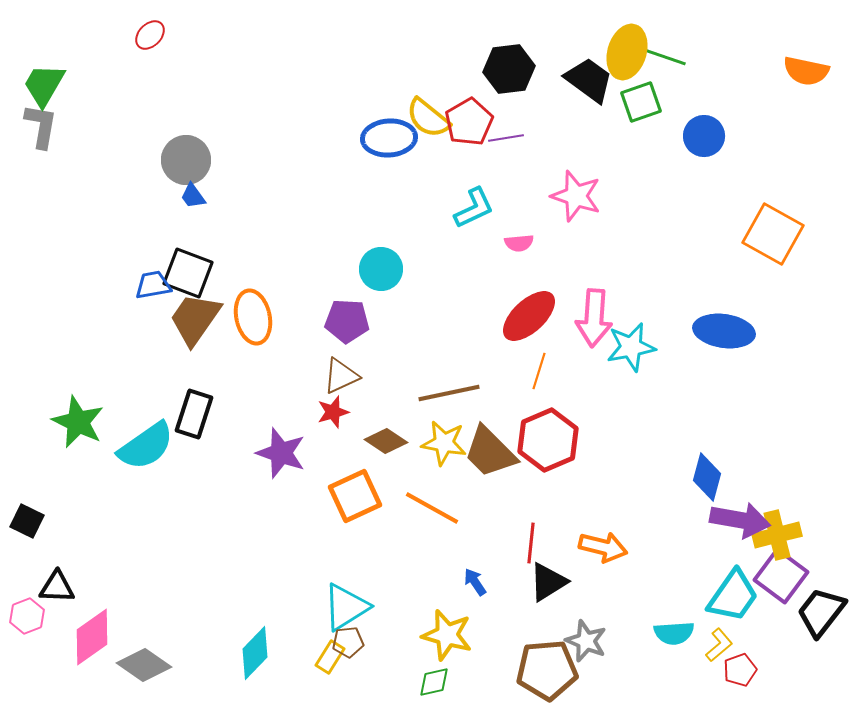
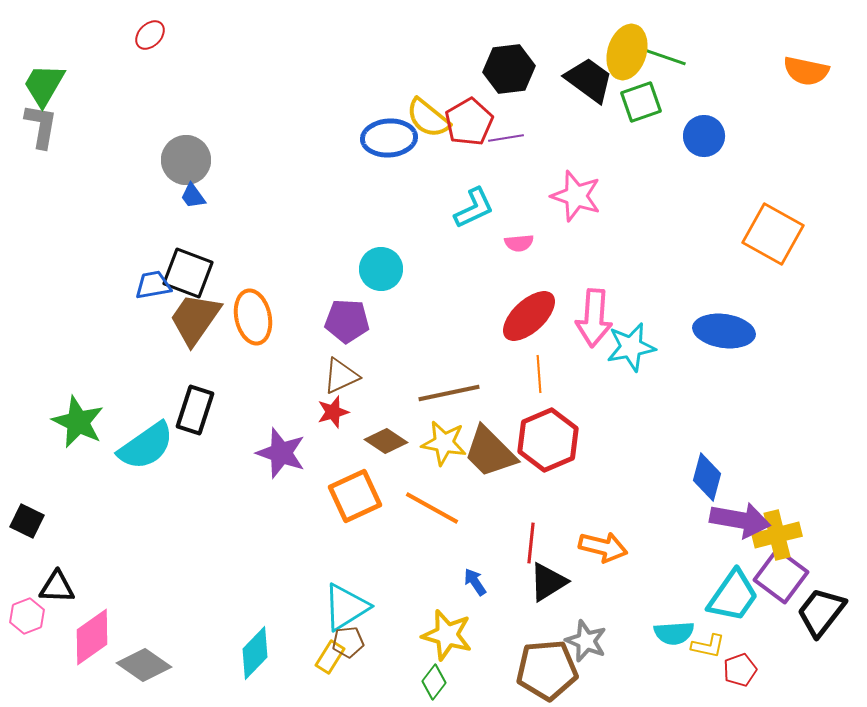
orange line at (539, 371): moved 3 px down; rotated 21 degrees counterclockwise
black rectangle at (194, 414): moved 1 px right, 4 px up
yellow L-shape at (719, 645): moved 11 px left, 1 px down; rotated 52 degrees clockwise
green diamond at (434, 682): rotated 40 degrees counterclockwise
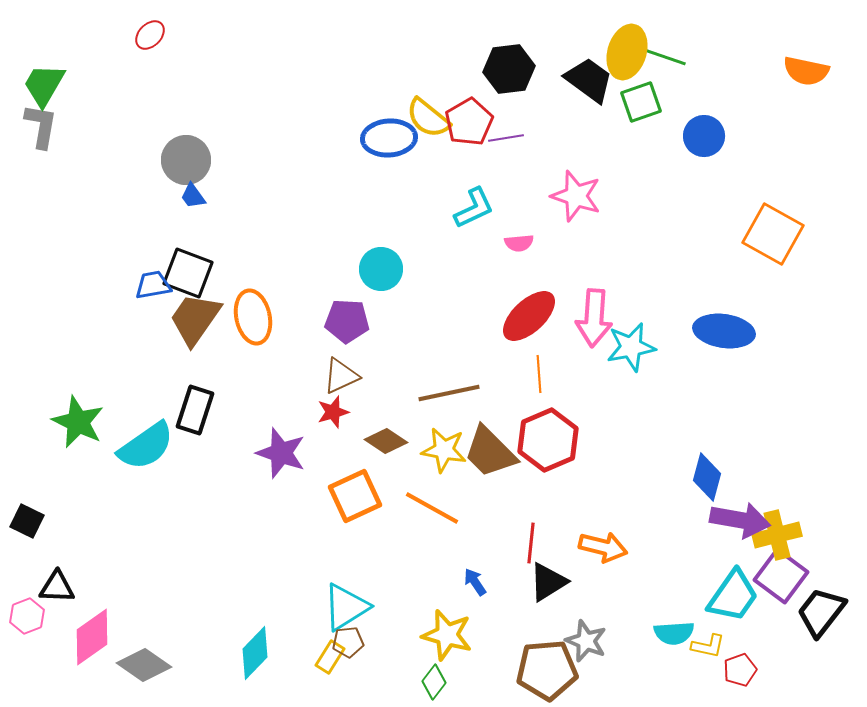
yellow star at (444, 443): moved 7 px down
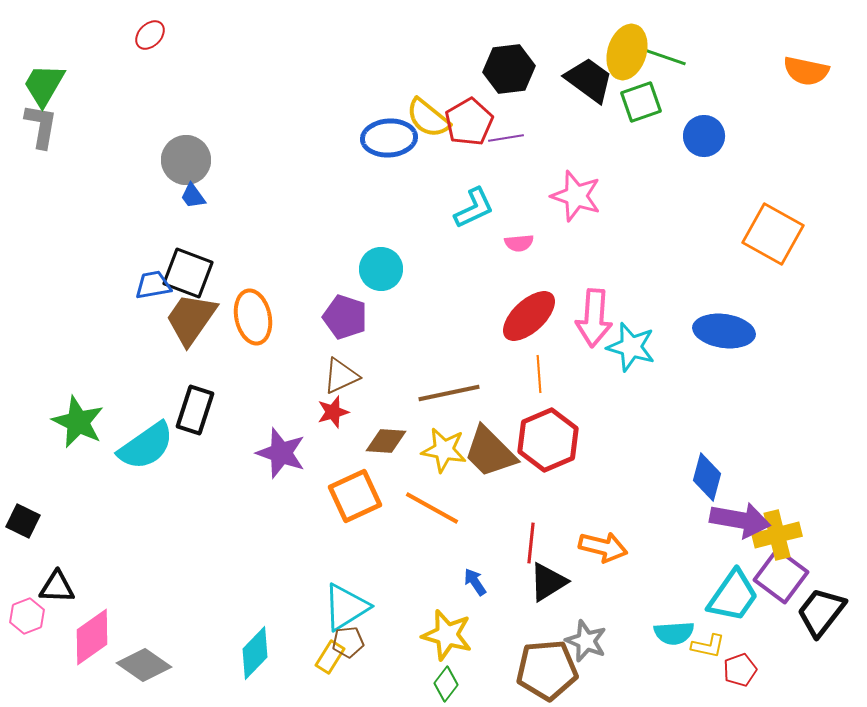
brown trapezoid at (195, 319): moved 4 px left
purple pentagon at (347, 321): moved 2 px left, 4 px up; rotated 15 degrees clockwise
cyan star at (631, 347): rotated 27 degrees clockwise
brown diamond at (386, 441): rotated 30 degrees counterclockwise
black square at (27, 521): moved 4 px left
green diamond at (434, 682): moved 12 px right, 2 px down
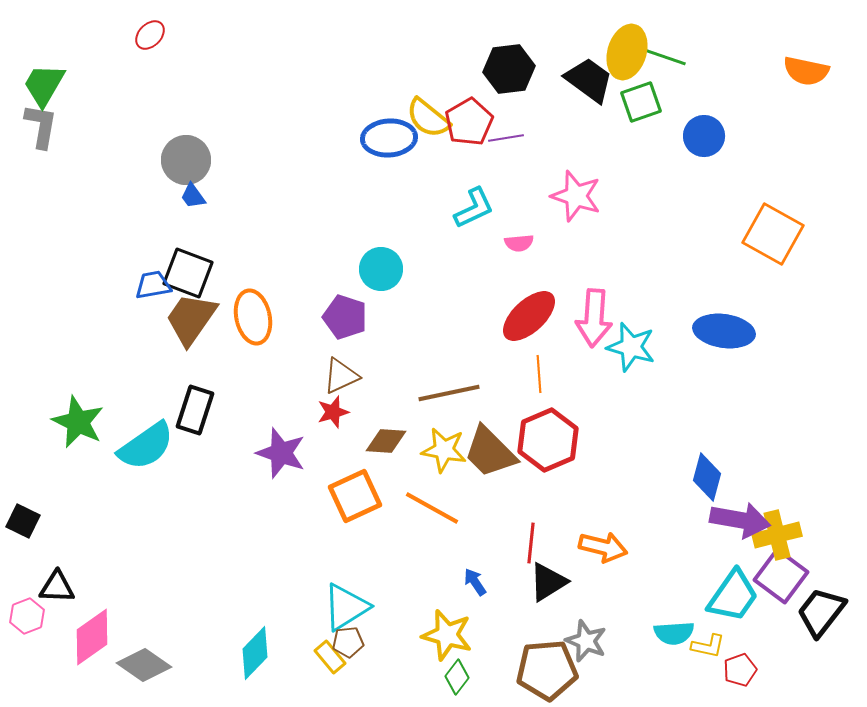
yellow rectangle at (330, 657): rotated 72 degrees counterclockwise
green diamond at (446, 684): moved 11 px right, 7 px up
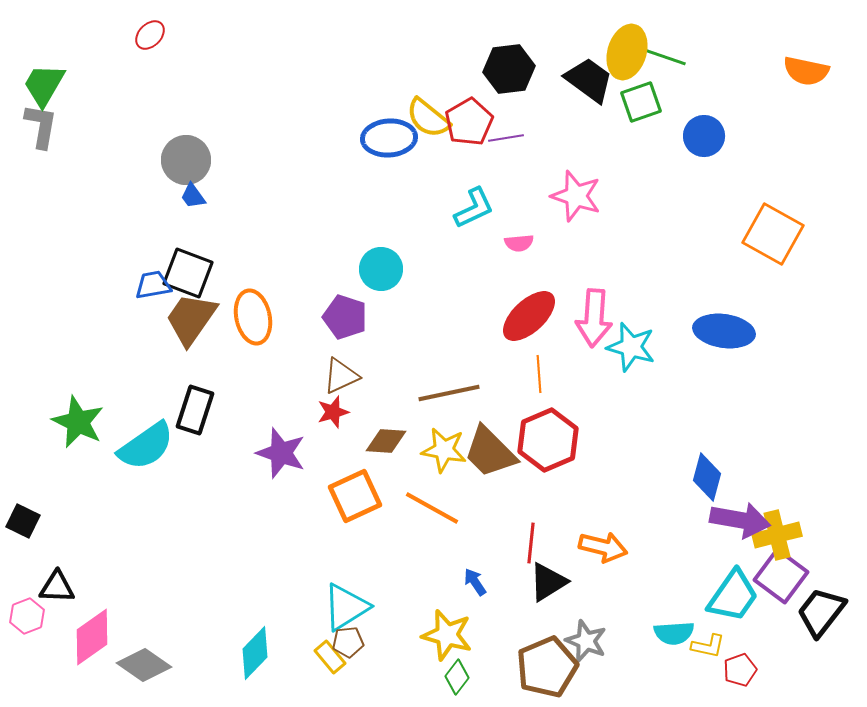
brown pentagon at (547, 670): moved 3 px up; rotated 18 degrees counterclockwise
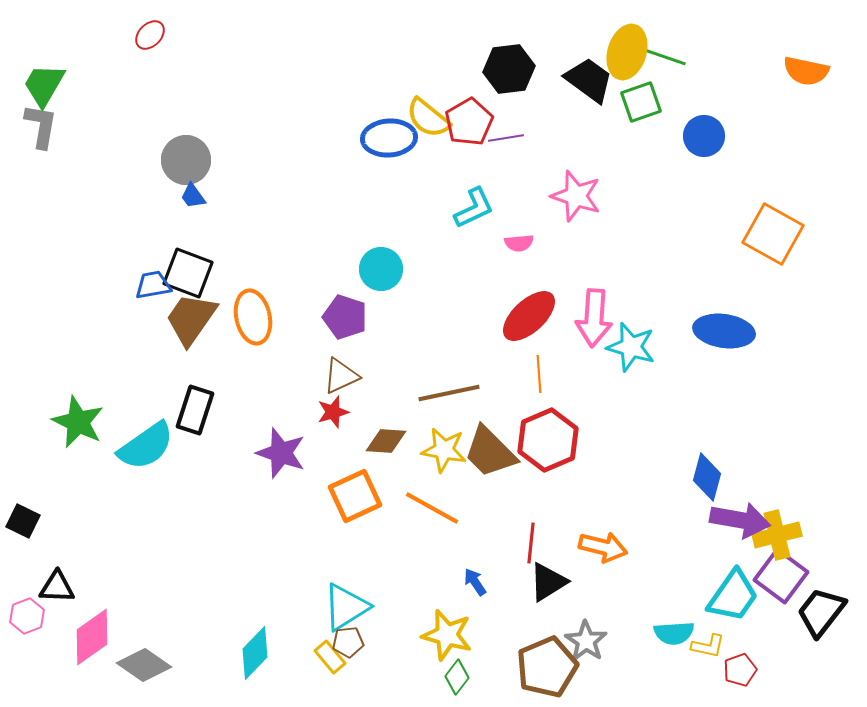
gray star at (586, 641): rotated 12 degrees clockwise
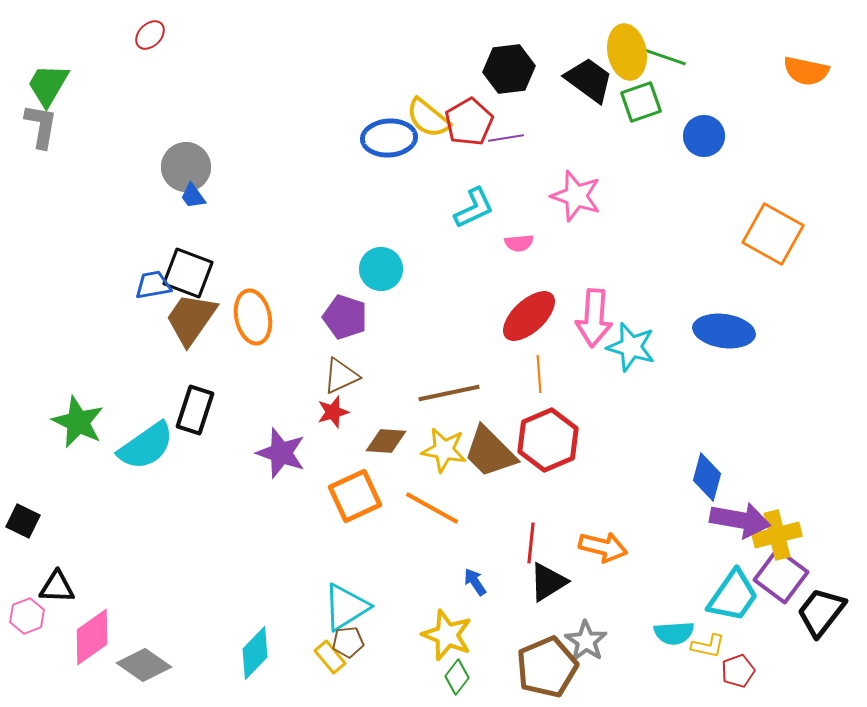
yellow ellipse at (627, 52): rotated 28 degrees counterclockwise
green trapezoid at (44, 85): moved 4 px right
gray circle at (186, 160): moved 7 px down
yellow star at (447, 635): rotated 6 degrees clockwise
red pentagon at (740, 670): moved 2 px left, 1 px down
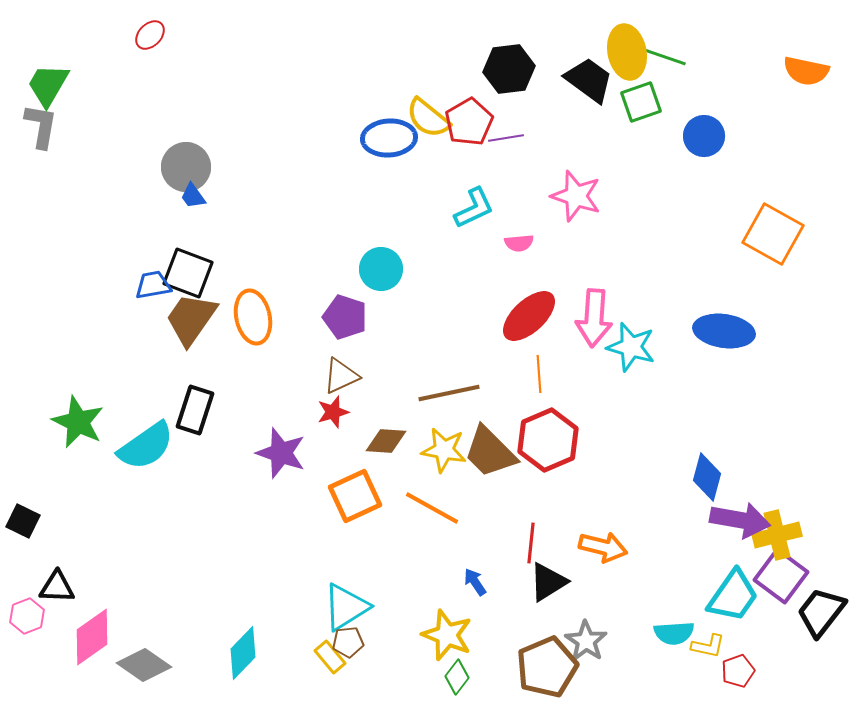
cyan diamond at (255, 653): moved 12 px left
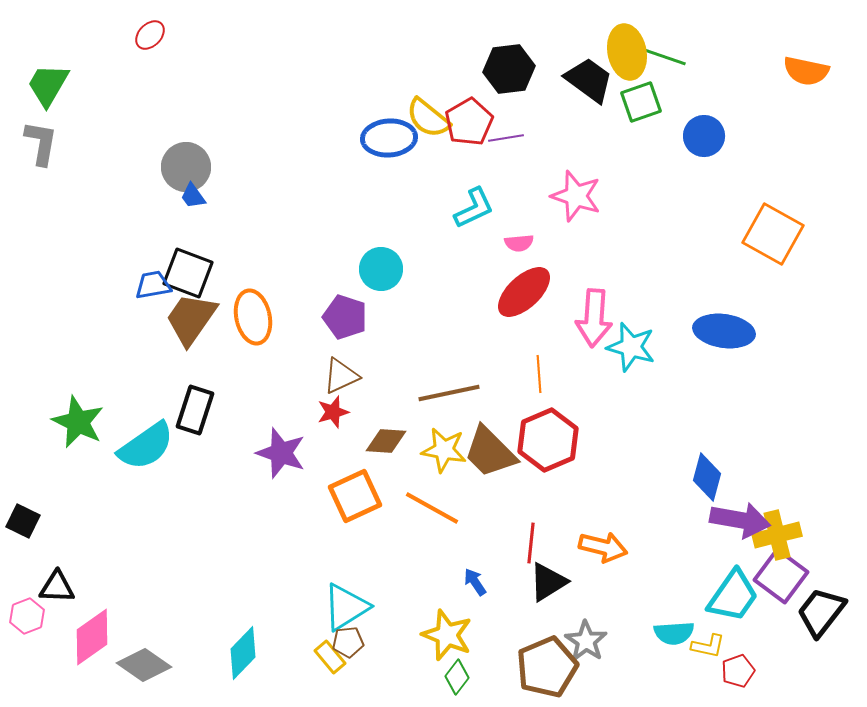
gray L-shape at (41, 126): moved 17 px down
red ellipse at (529, 316): moved 5 px left, 24 px up
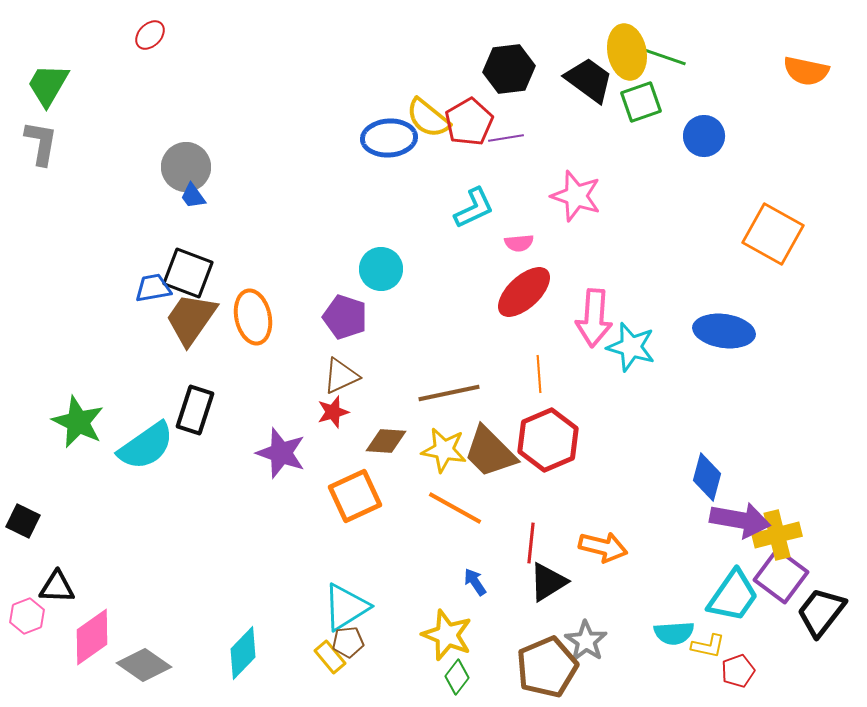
blue trapezoid at (153, 285): moved 3 px down
orange line at (432, 508): moved 23 px right
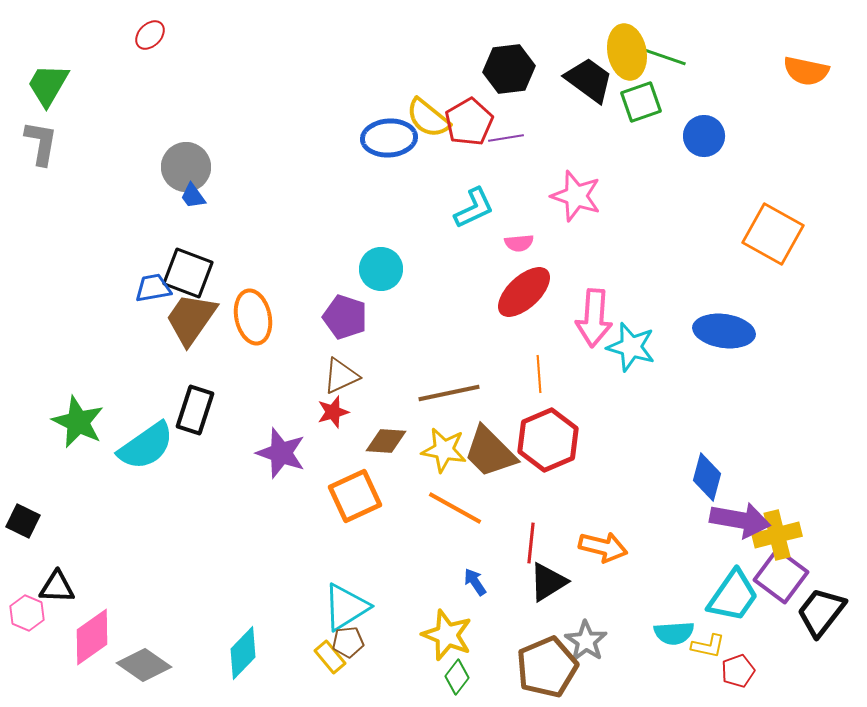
pink hexagon at (27, 616): moved 3 px up; rotated 16 degrees counterclockwise
